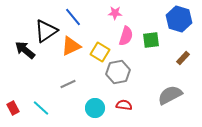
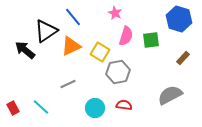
pink star: rotated 24 degrees clockwise
cyan line: moved 1 px up
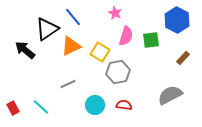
blue hexagon: moved 2 px left, 1 px down; rotated 10 degrees clockwise
black triangle: moved 1 px right, 2 px up
cyan circle: moved 3 px up
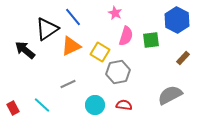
cyan line: moved 1 px right, 2 px up
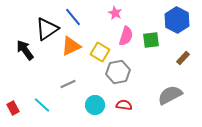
black arrow: rotated 15 degrees clockwise
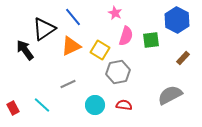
black triangle: moved 3 px left
yellow square: moved 2 px up
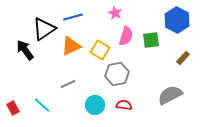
blue line: rotated 66 degrees counterclockwise
gray hexagon: moved 1 px left, 2 px down
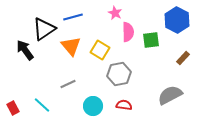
pink semicircle: moved 2 px right, 4 px up; rotated 18 degrees counterclockwise
orange triangle: rotated 45 degrees counterclockwise
gray hexagon: moved 2 px right
cyan circle: moved 2 px left, 1 px down
